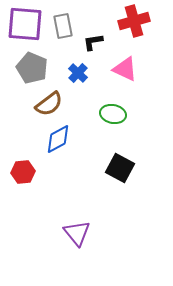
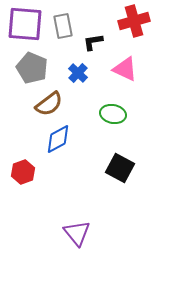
red hexagon: rotated 15 degrees counterclockwise
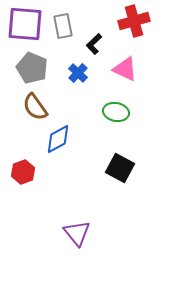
black L-shape: moved 1 px right, 2 px down; rotated 35 degrees counterclockwise
brown semicircle: moved 14 px left, 3 px down; rotated 92 degrees clockwise
green ellipse: moved 3 px right, 2 px up
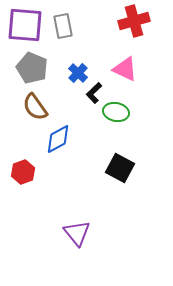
purple square: moved 1 px down
black L-shape: moved 49 px down
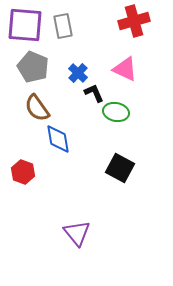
gray pentagon: moved 1 px right, 1 px up
black L-shape: rotated 110 degrees clockwise
brown semicircle: moved 2 px right, 1 px down
blue diamond: rotated 72 degrees counterclockwise
red hexagon: rotated 20 degrees counterclockwise
